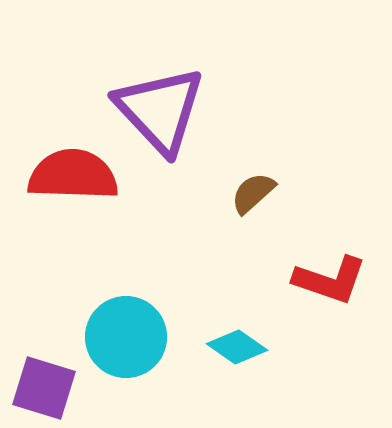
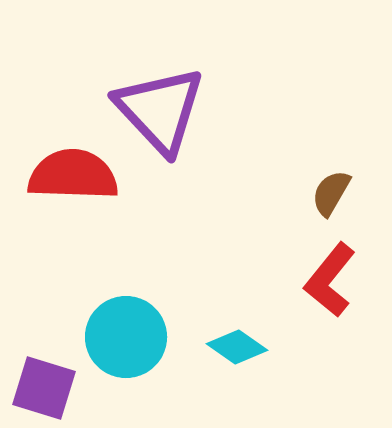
brown semicircle: moved 78 px right; rotated 18 degrees counterclockwise
red L-shape: rotated 110 degrees clockwise
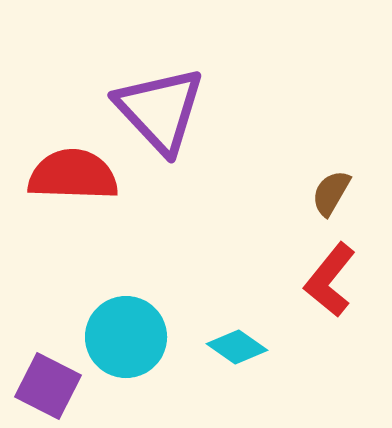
purple square: moved 4 px right, 2 px up; rotated 10 degrees clockwise
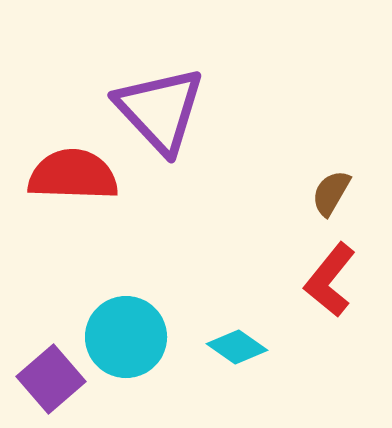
purple square: moved 3 px right, 7 px up; rotated 22 degrees clockwise
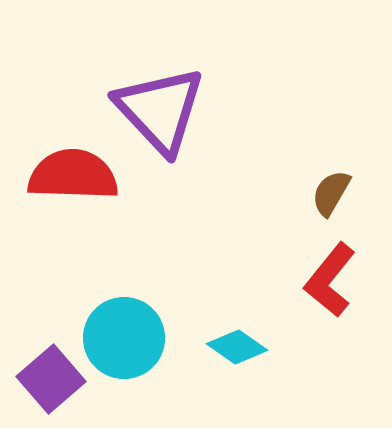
cyan circle: moved 2 px left, 1 px down
